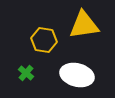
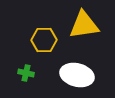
yellow hexagon: rotated 10 degrees counterclockwise
green cross: rotated 28 degrees counterclockwise
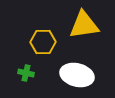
yellow hexagon: moved 1 px left, 2 px down
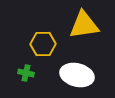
yellow hexagon: moved 2 px down
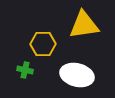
green cross: moved 1 px left, 3 px up
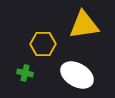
green cross: moved 3 px down
white ellipse: rotated 16 degrees clockwise
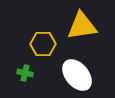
yellow triangle: moved 2 px left, 1 px down
white ellipse: rotated 20 degrees clockwise
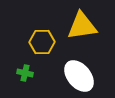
yellow hexagon: moved 1 px left, 2 px up
white ellipse: moved 2 px right, 1 px down
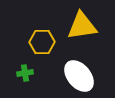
green cross: rotated 21 degrees counterclockwise
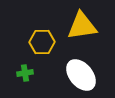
white ellipse: moved 2 px right, 1 px up
